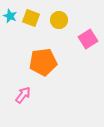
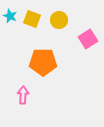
yellow square: moved 1 px right, 1 px down
orange pentagon: rotated 8 degrees clockwise
pink arrow: rotated 36 degrees counterclockwise
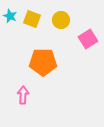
yellow circle: moved 2 px right
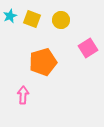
cyan star: rotated 24 degrees clockwise
pink square: moved 9 px down
orange pentagon: rotated 16 degrees counterclockwise
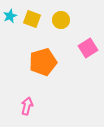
pink arrow: moved 4 px right, 11 px down; rotated 12 degrees clockwise
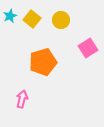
yellow square: rotated 18 degrees clockwise
pink arrow: moved 5 px left, 7 px up
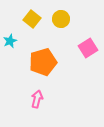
cyan star: moved 25 px down
yellow circle: moved 1 px up
pink arrow: moved 15 px right
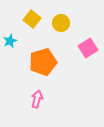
yellow circle: moved 4 px down
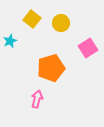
orange pentagon: moved 8 px right, 6 px down
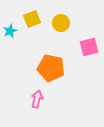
yellow square: rotated 30 degrees clockwise
cyan star: moved 10 px up
pink square: moved 1 px right, 1 px up; rotated 18 degrees clockwise
orange pentagon: rotated 28 degrees clockwise
